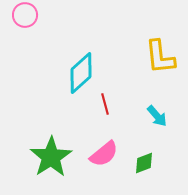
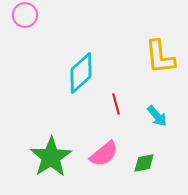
red line: moved 11 px right
green diamond: rotated 10 degrees clockwise
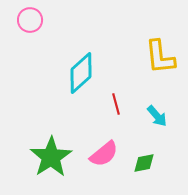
pink circle: moved 5 px right, 5 px down
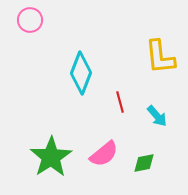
cyan diamond: rotated 27 degrees counterclockwise
red line: moved 4 px right, 2 px up
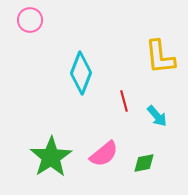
red line: moved 4 px right, 1 px up
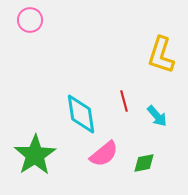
yellow L-shape: moved 1 px right, 2 px up; rotated 24 degrees clockwise
cyan diamond: moved 41 px down; rotated 30 degrees counterclockwise
green star: moved 16 px left, 2 px up
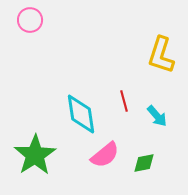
pink semicircle: moved 1 px right, 1 px down
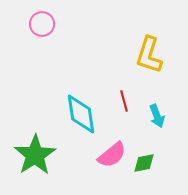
pink circle: moved 12 px right, 4 px down
yellow L-shape: moved 12 px left
cyan arrow: rotated 20 degrees clockwise
pink semicircle: moved 7 px right
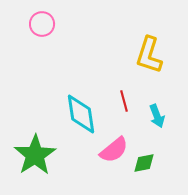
pink semicircle: moved 2 px right, 5 px up
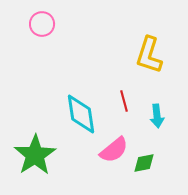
cyan arrow: rotated 15 degrees clockwise
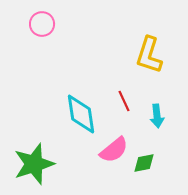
red line: rotated 10 degrees counterclockwise
green star: moved 1 px left, 9 px down; rotated 15 degrees clockwise
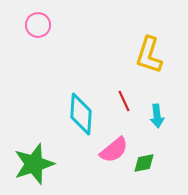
pink circle: moved 4 px left, 1 px down
cyan diamond: rotated 12 degrees clockwise
